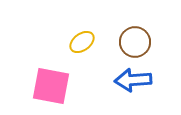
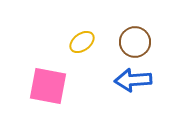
pink square: moved 3 px left
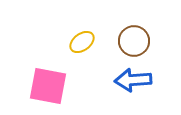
brown circle: moved 1 px left, 1 px up
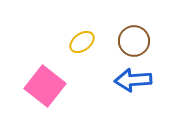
pink square: moved 3 px left; rotated 27 degrees clockwise
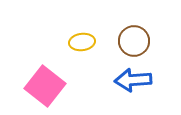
yellow ellipse: rotated 30 degrees clockwise
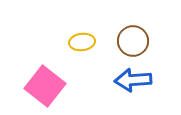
brown circle: moved 1 px left
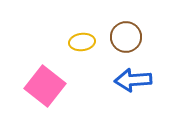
brown circle: moved 7 px left, 4 px up
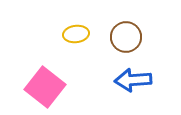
yellow ellipse: moved 6 px left, 8 px up
pink square: moved 1 px down
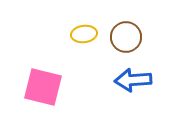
yellow ellipse: moved 8 px right
pink square: moved 2 px left; rotated 24 degrees counterclockwise
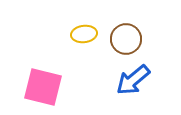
brown circle: moved 2 px down
blue arrow: rotated 36 degrees counterclockwise
